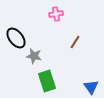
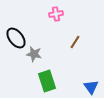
gray star: moved 2 px up
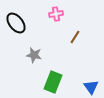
black ellipse: moved 15 px up
brown line: moved 5 px up
gray star: moved 1 px down
green rectangle: moved 6 px right, 1 px down; rotated 40 degrees clockwise
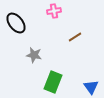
pink cross: moved 2 px left, 3 px up
brown line: rotated 24 degrees clockwise
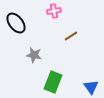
brown line: moved 4 px left, 1 px up
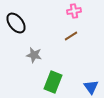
pink cross: moved 20 px right
